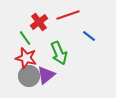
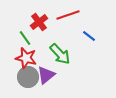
green arrow: moved 1 px right, 1 px down; rotated 20 degrees counterclockwise
gray circle: moved 1 px left, 1 px down
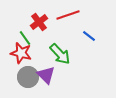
red star: moved 5 px left, 5 px up
purple triangle: rotated 36 degrees counterclockwise
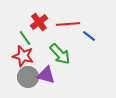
red line: moved 9 px down; rotated 15 degrees clockwise
red star: moved 2 px right, 3 px down
purple triangle: rotated 30 degrees counterclockwise
